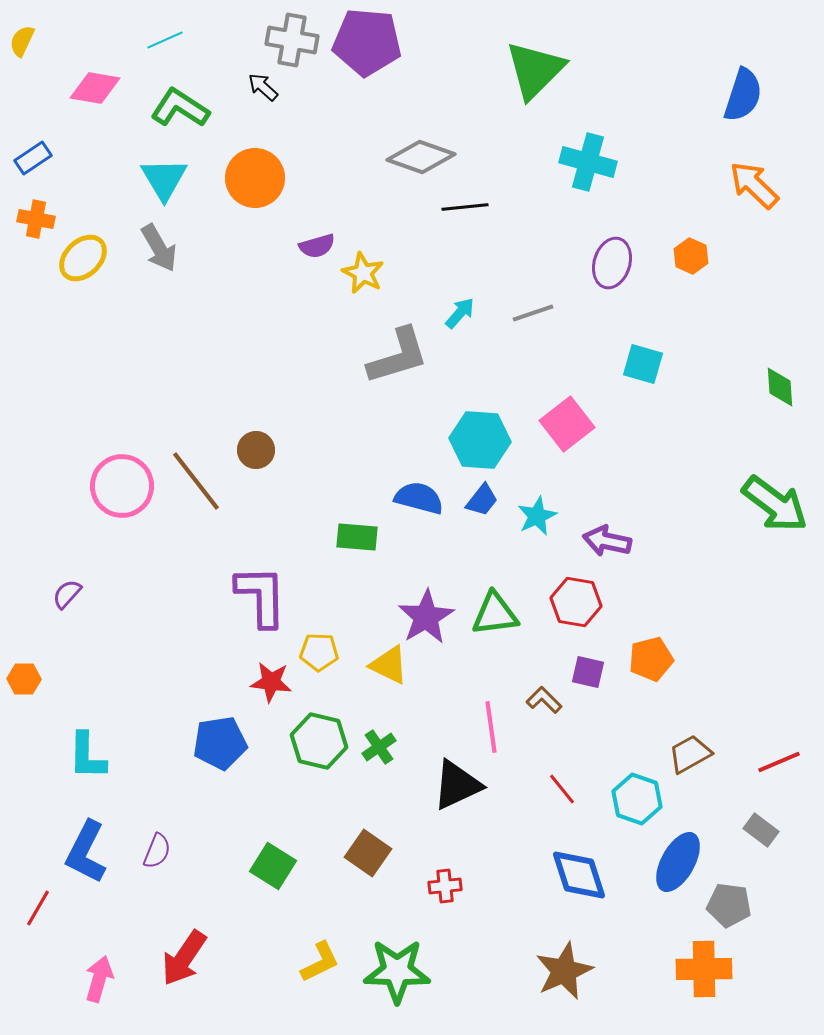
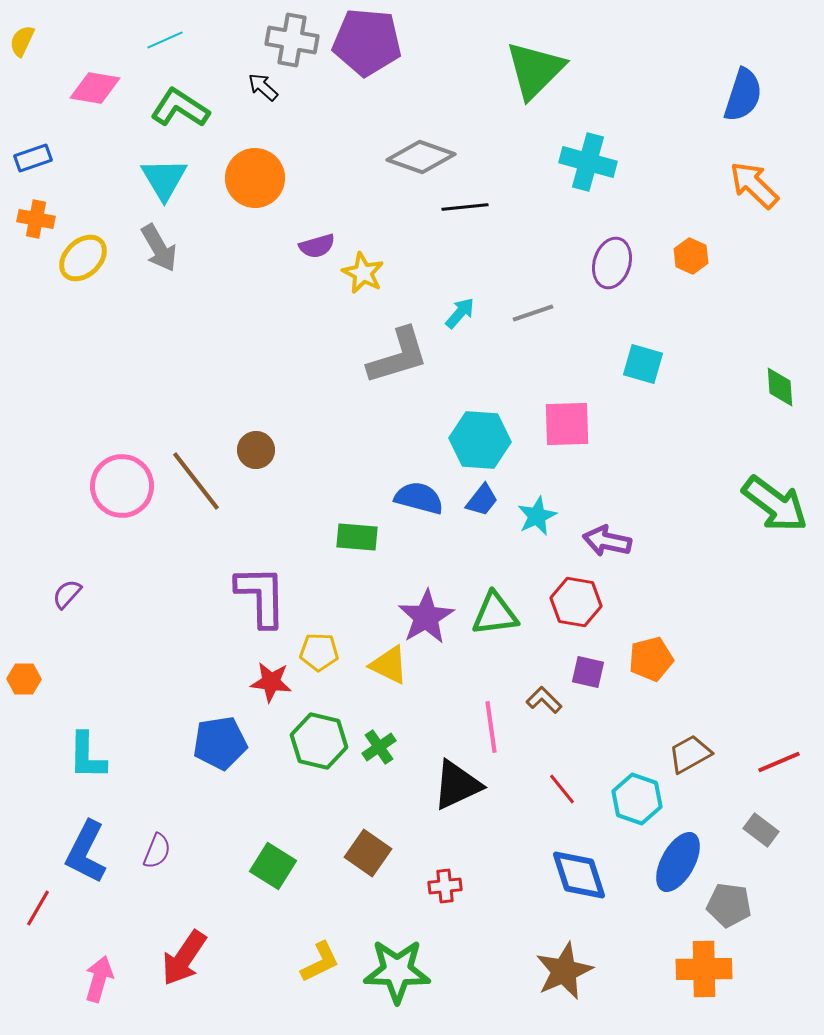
blue rectangle at (33, 158): rotated 15 degrees clockwise
pink square at (567, 424): rotated 36 degrees clockwise
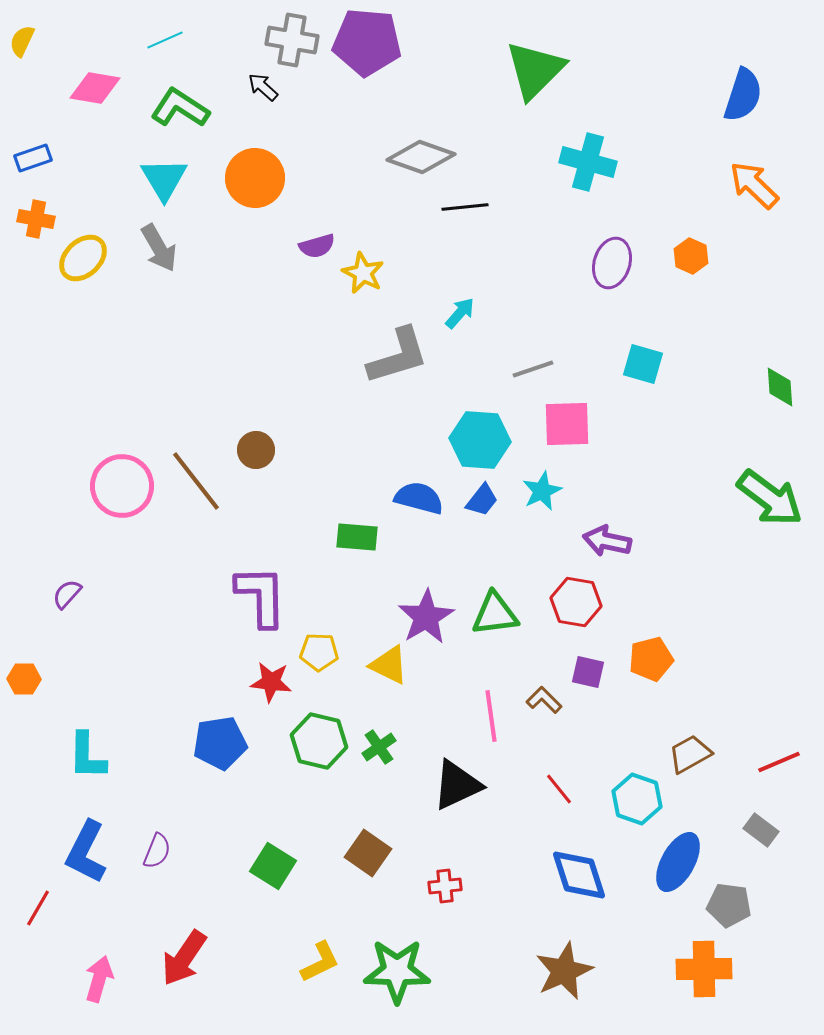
gray line at (533, 313): moved 56 px down
green arrow at (775, 504): moved 5 px left, 6 px up
cyan star at (537, 516): moved 5 px right, 25 px up
pink line at (491, 727): moved 11 px up
red line at (562, 789): moved 3 px left
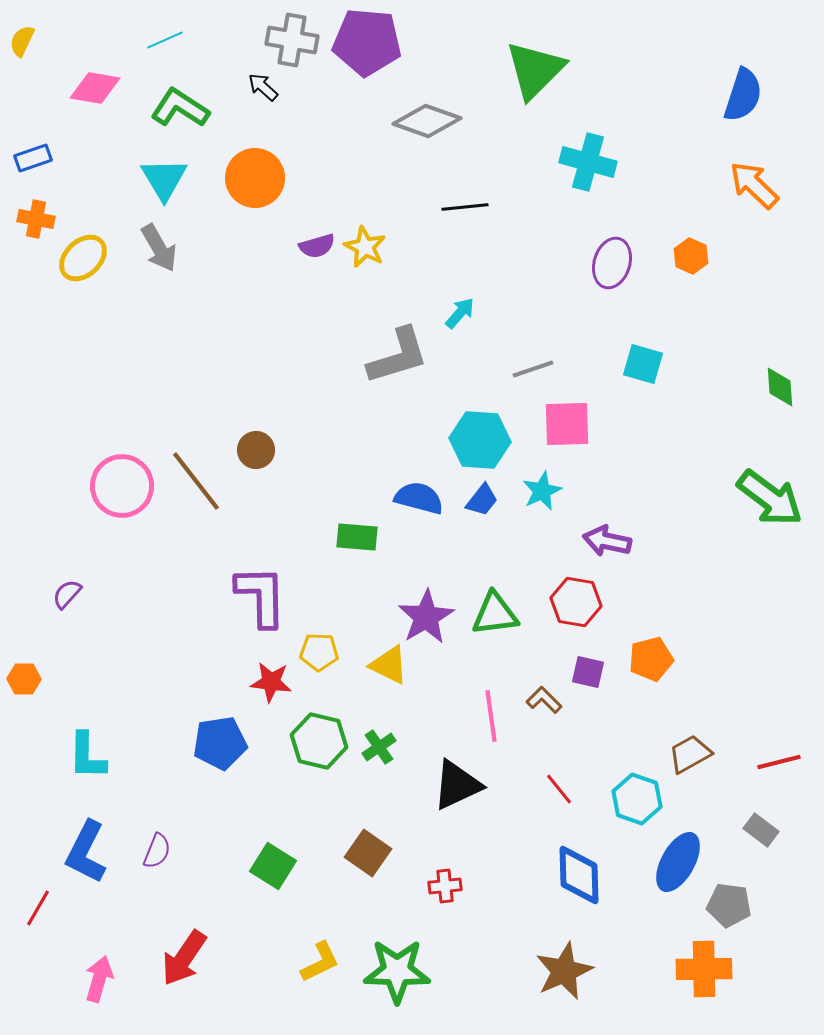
gray diamond at (421, 157): moved 6 px right, 36 px up
yellow star at (363, 273): moved 2 px right, 26 px up
red line at (779, 762): rotated 9 degrees clockwise
blue diamond at (579, 875): rotated 16 degrees clockwise
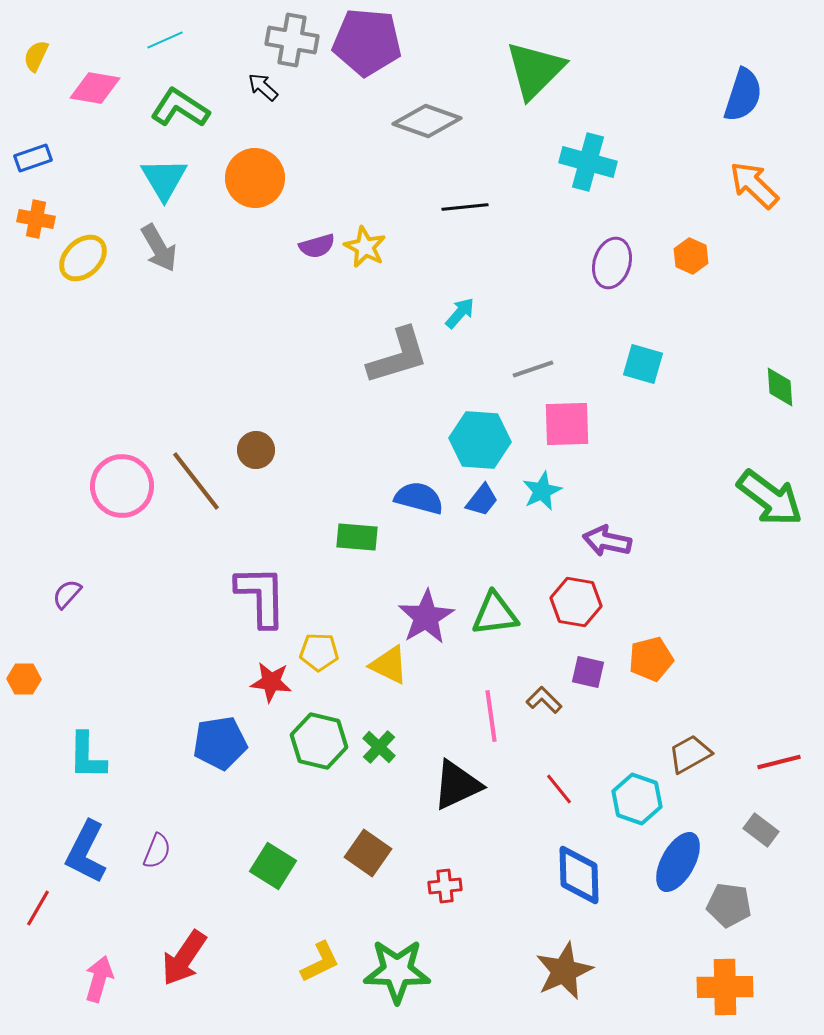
yellow semicircle at (22, 41): moved 14 px right, 15 px down
green cross at (379, 747): rotated 12 degrees counterclockwise
orange cross at (704, 969): moved 21 px right, 18 px down
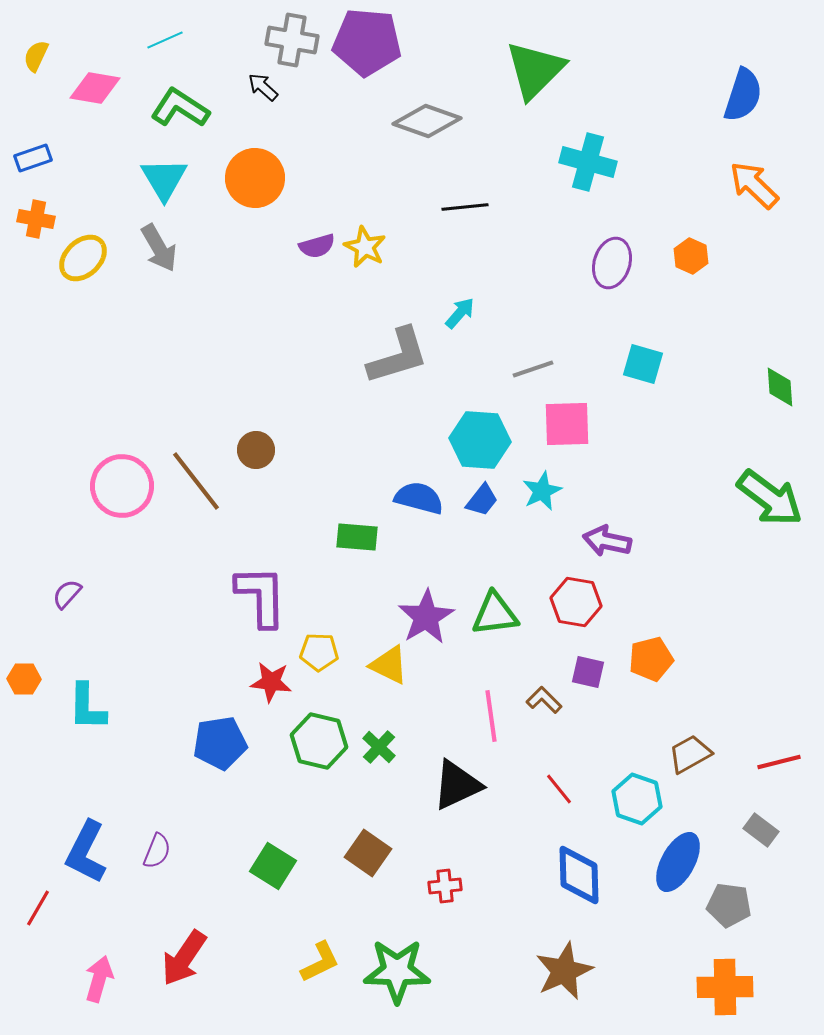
cyan L-shape at (87, 756): moved 49 px up
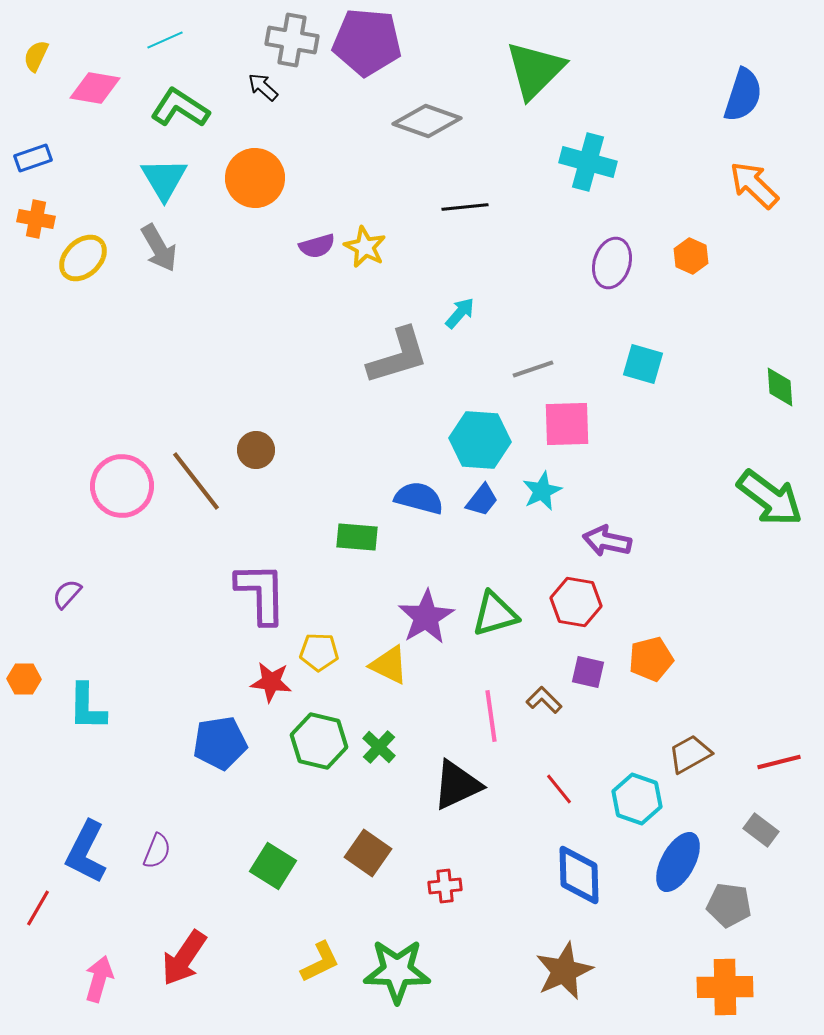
purple L-shape at (261, 596): moved 3 px up
green triangle at (495, 614): rotated 9 degrees counterclockwise
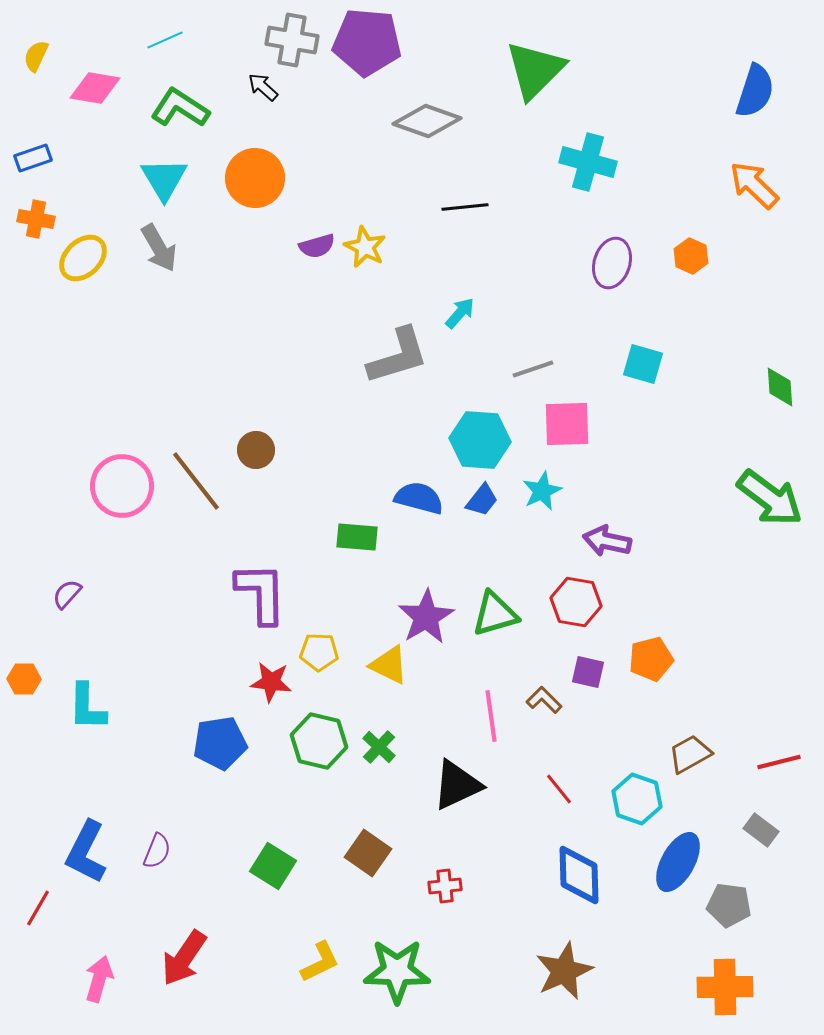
blue semicircle at (743, 95): moved 12 px right, 4 px up
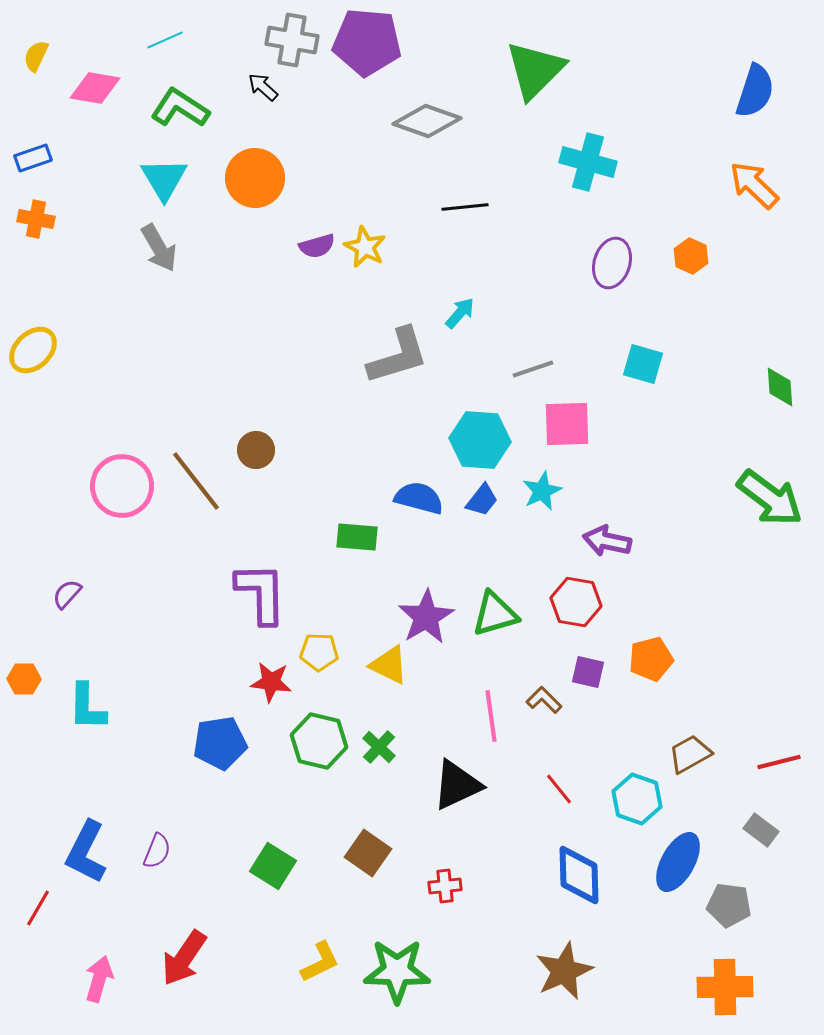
yellow ellipse at (83, 258): moved 50 px left, 92 px down
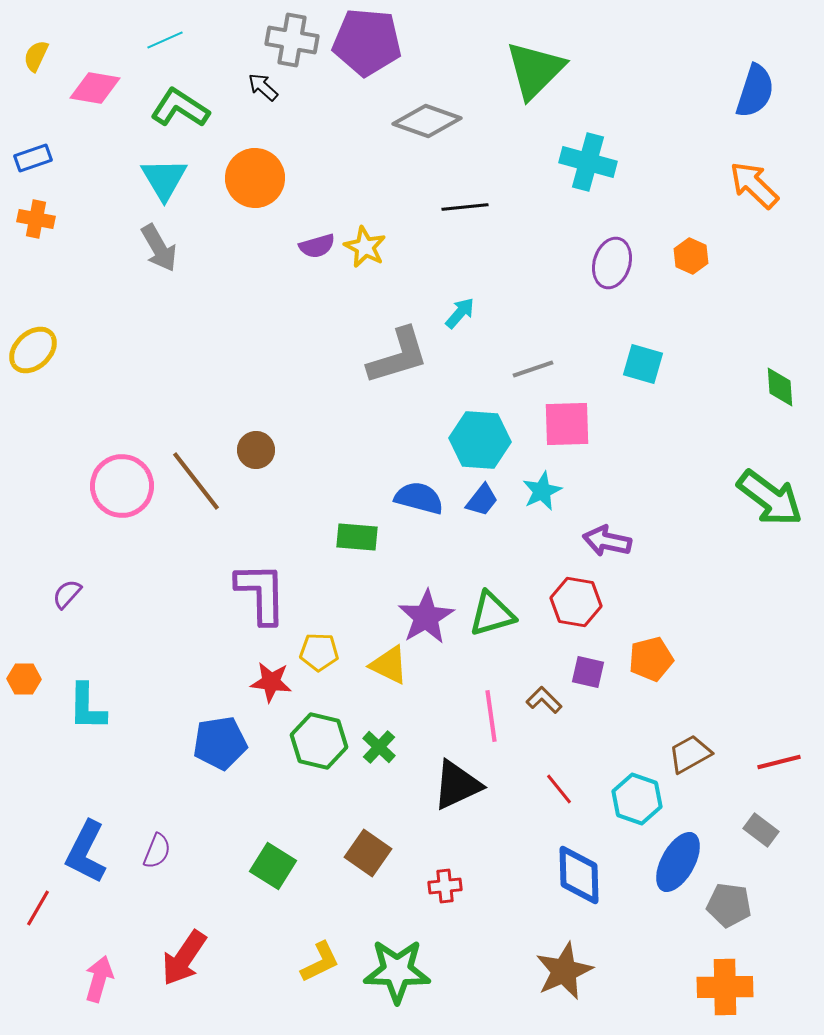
green triangle at (495, 614): moved 3 px left
